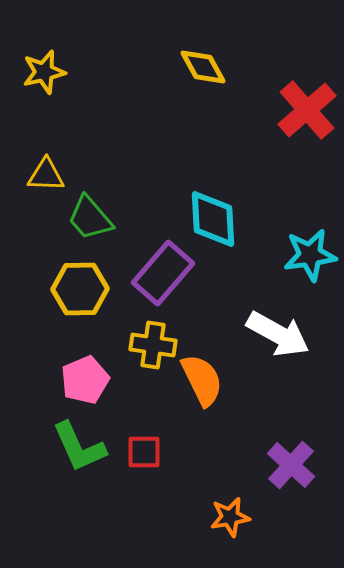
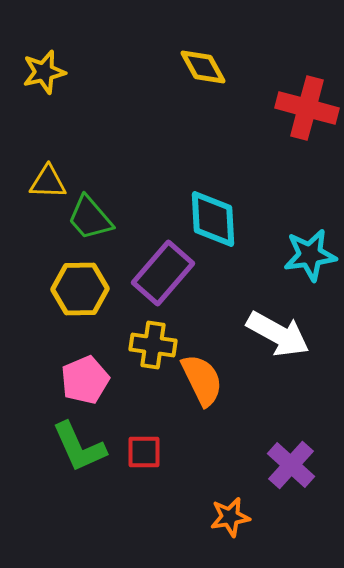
red cross: moved 2 px up; rotated 34 degrees counterclockwise
yellow triangle: moved 2 px right, 7 px down
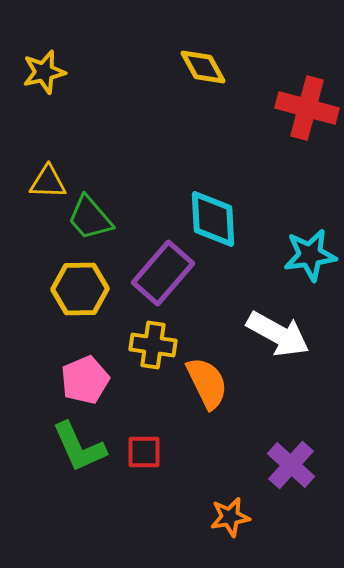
orange semicircle: moved 5 px right, 3 px down
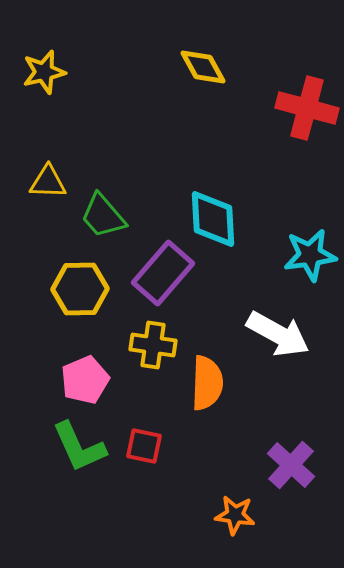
green trapezoid: moved 13 px right, 2 px up
orange semicircle: rotated 28 degrees clockwise
red square: moved 6 px up; rotated 12 degrees clockwise
orange star: moved 5 px right, 2 px up; rotated 18 degrees clockwise
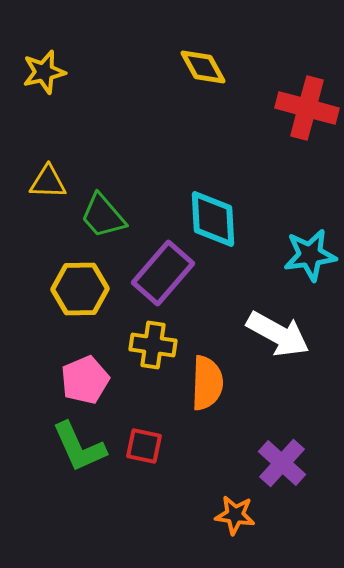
purple cross: moved 9 px left, 2 px up
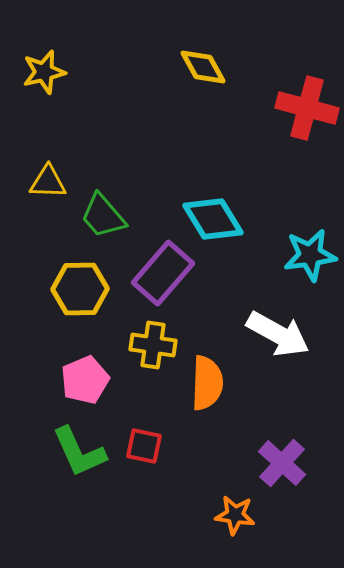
cyan diamond: rotated 28 degrees counterclockwise
green L-shape: moved 5 px down
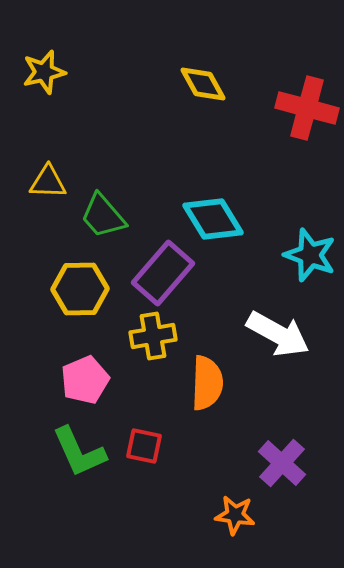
yellow diamond: moved 17 px down
cyan star: rotated 28 degrees clockwise
yellow cross: moved 9 px up; rotated 18 degrees counterclockwise
